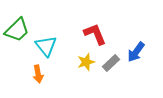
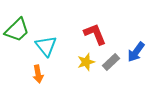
gray rectangle: moved 1 px up
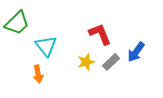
green trapezoid: moved 7 px up
red L-shape: moved 5 px right
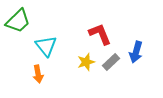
green trapezoid: moved 1 px right, 2 px up
blue arrow: rotated 20 degrees counterclockwise
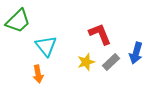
blue arrow: moved 1 px down
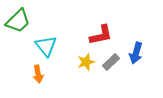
red L-shape: moved 1 px right, 1 px down; rotated 100 degrees clockwise
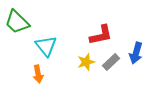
green trapezoid: moved 1 px left, 1 px down; rotated 88 degrees clockwise
